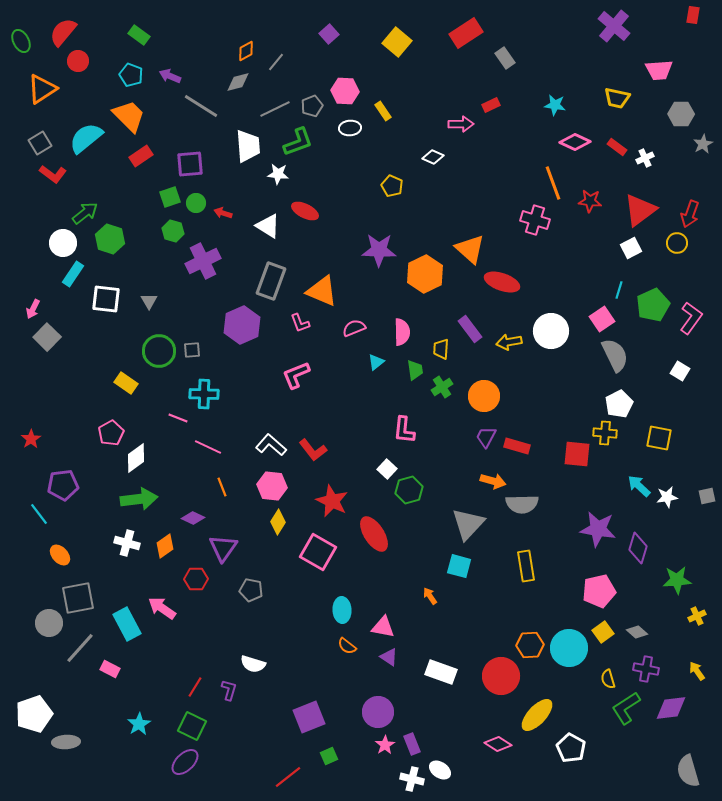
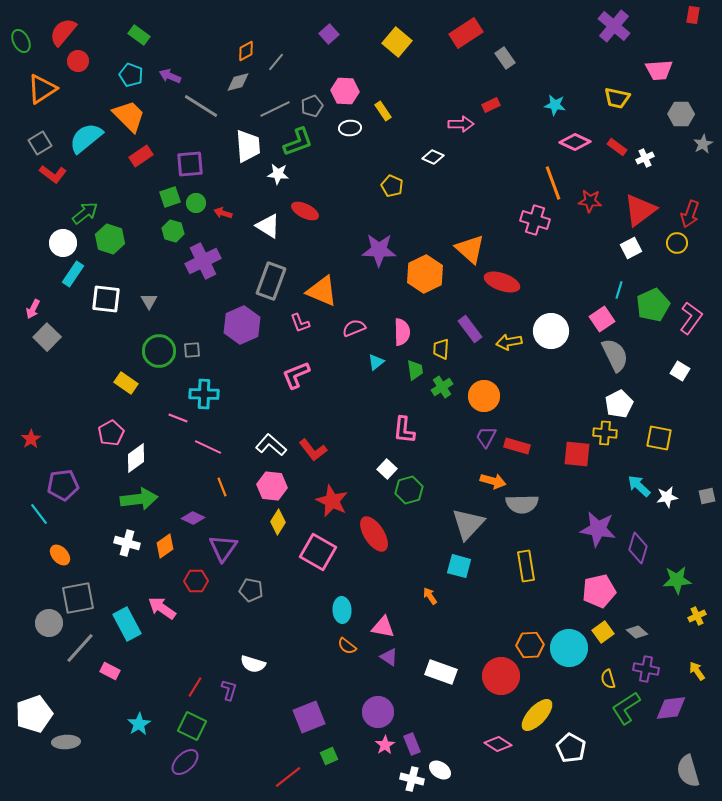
red hexagon at (196, 579): moved 2 px down
pink rectangle at (110, 669): moved 2 px down
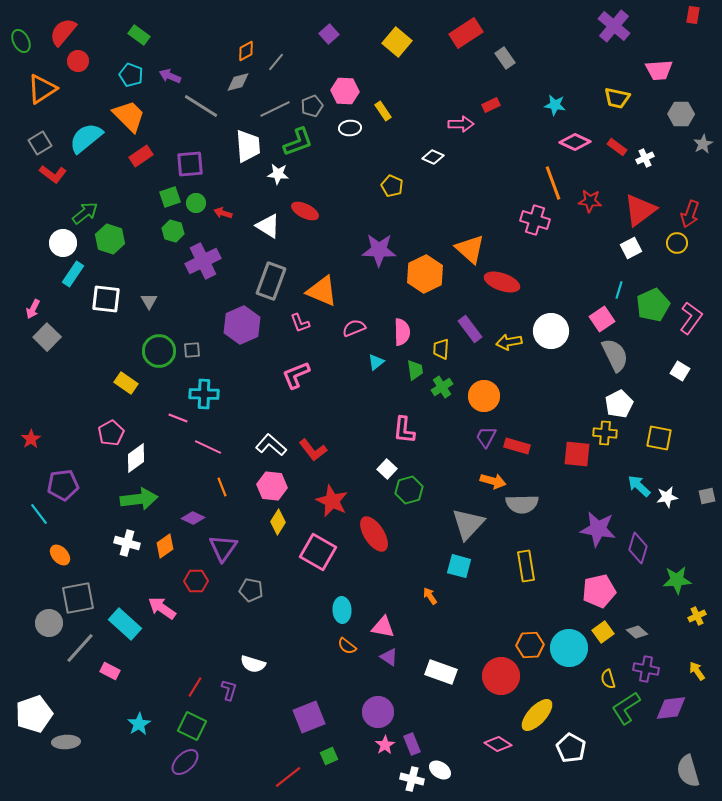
cyan rectangle at (127, 624): moved 2 px left; rotated 20 degrees counterclockwise
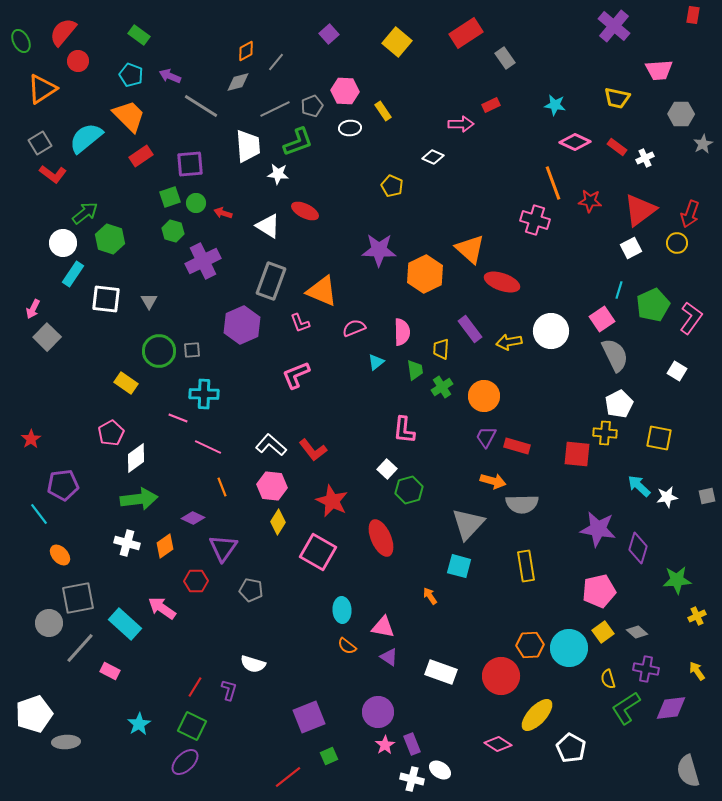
white square at (680, 371): moved 3 px left
red ellipse at (374, 534): moved 7 px right, 4 px down; rotated 9 degrees clockwise
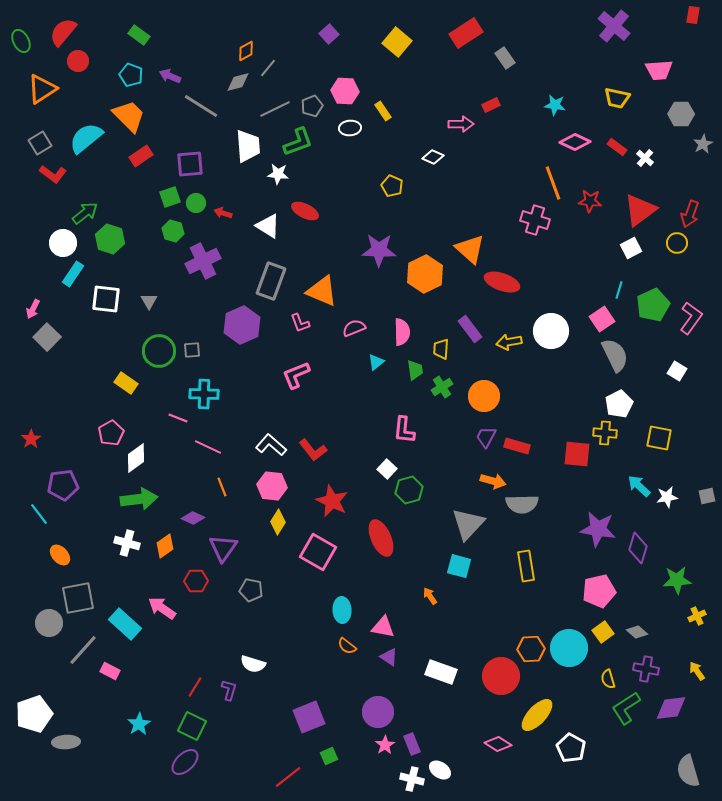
gray line at (276, 62): moved 8 px left, 6 px down
white cross at (645, 158): rotated 24 degrees counterclockwise
orange hexagon at (530, 645): moved 1 px right, 4 px down
gray line at (80, 648): moved 3 px right, 2 px down
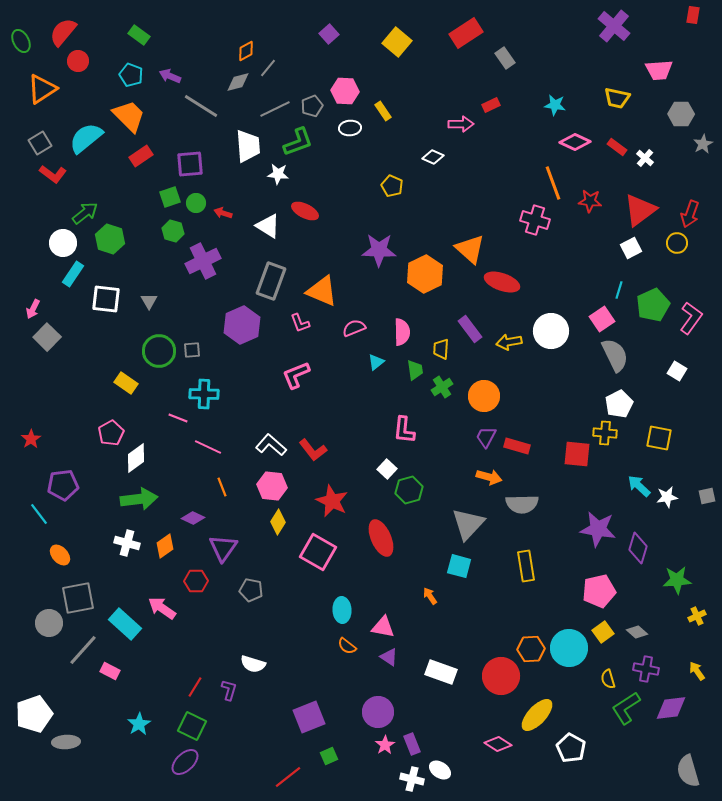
orange arrow at (493, 481): moved 4 px left, 4 px up
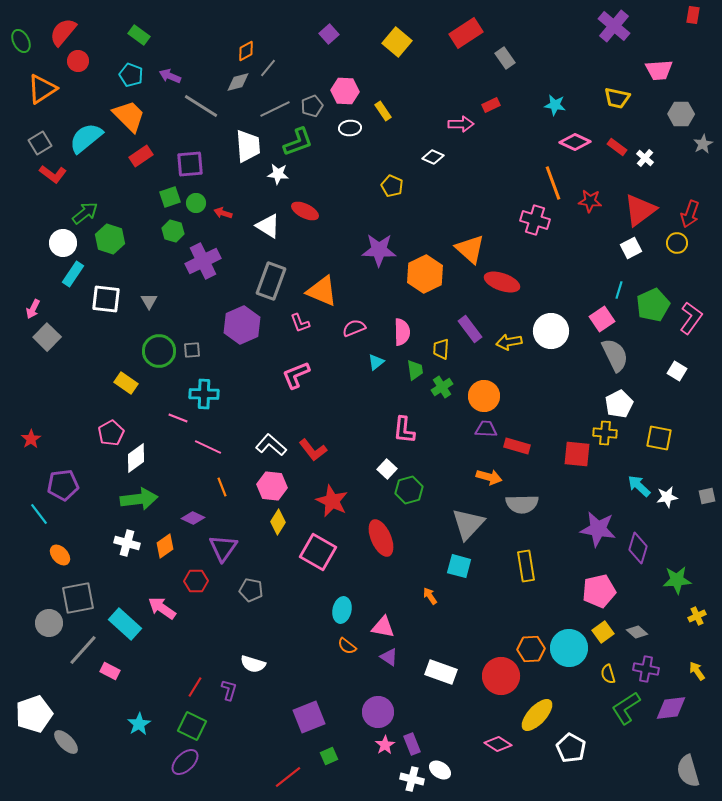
purple trapezoid at (486, 437): moved 8 px up; rotated 65 degrees clockwise
cyan ellipse at (342, 610): rotated 15 degrees clockwise
yellow semicircle at (608, 679): moved 5 px up
gray ellipse at (66, 742): rotated 48 degrees clockwise
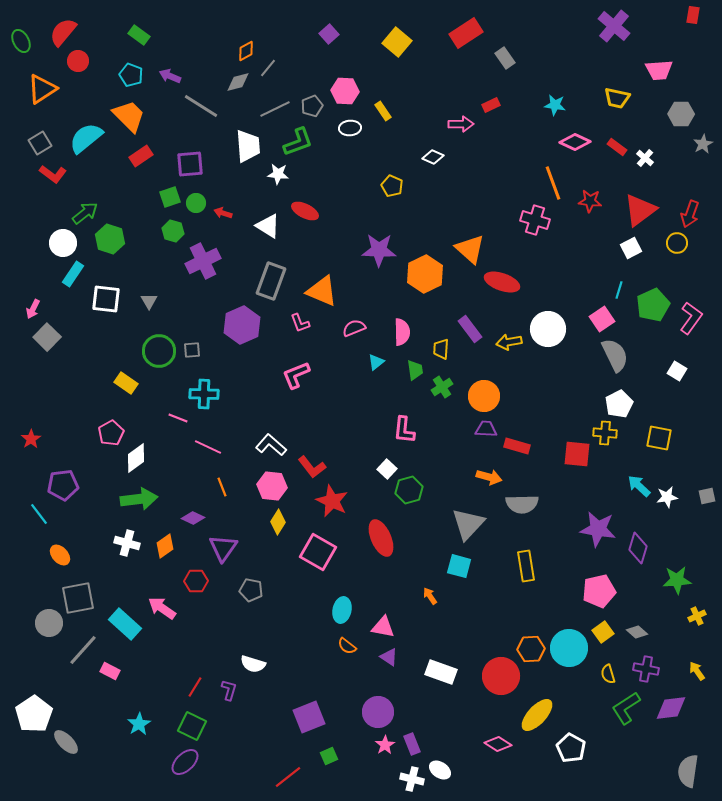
white circle at (551, 331): moved 3 px left, 2 px up
red L-shape at (313, 450): moved 1 px left, 17 px down
white pentagon at (34, 714): rotated 15 degrees counterclockwise
gray semicircle at (688, 771): rotated 24 degrees clockwise
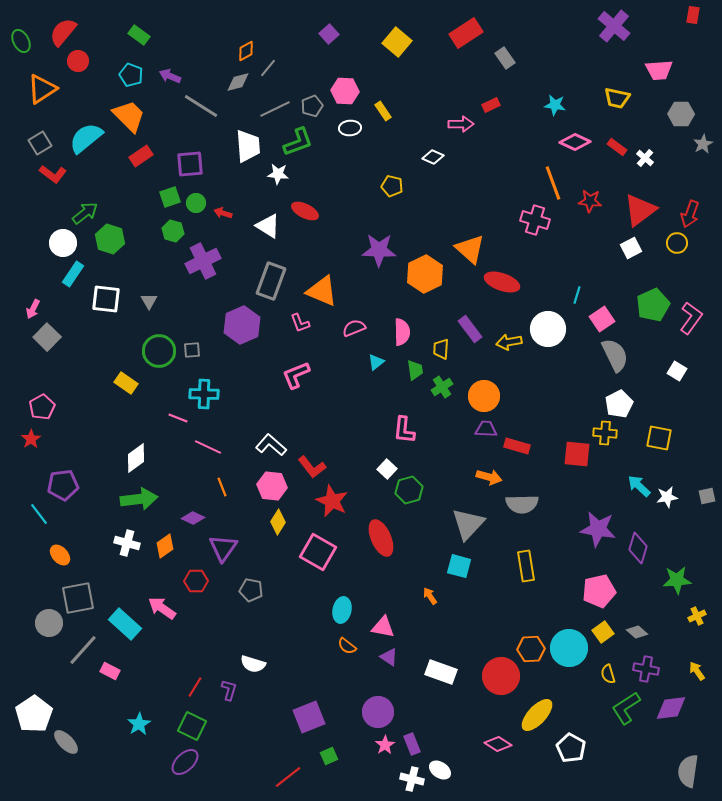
yellow pentagon at (392, 186): rotated 10 degrees counterclockwise
cyan line at (619, 290): moved 42 px left, 5 px down
pink pentagon at (111, 433): moved 69 px left, 26 px up
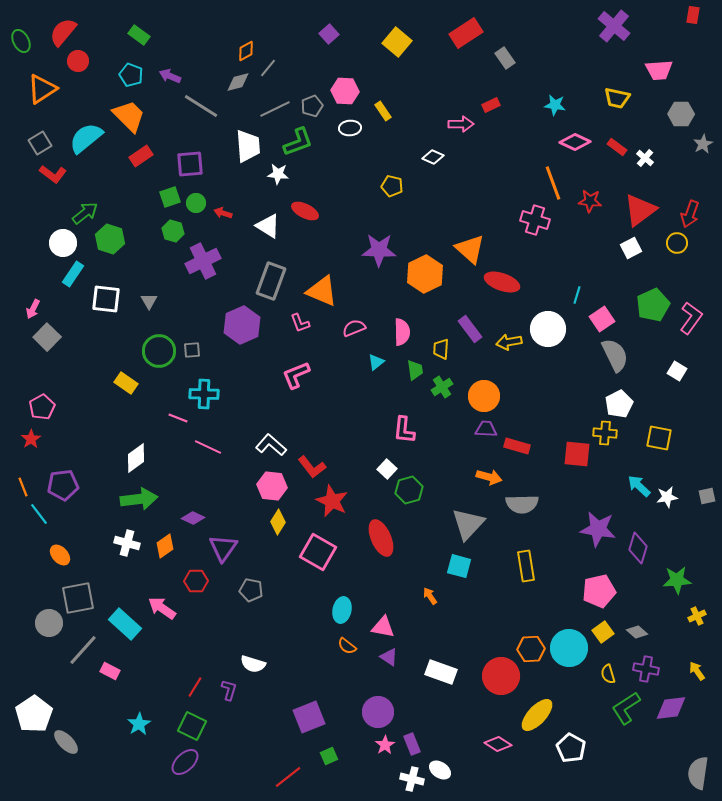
orange line at (222, 487): moved 199 px left
gray semicircle at (688, 771): moved 10 px right, 2 px down
